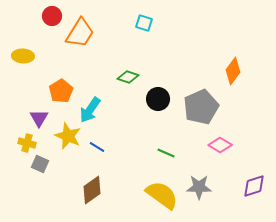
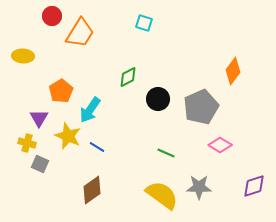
green diamond: rotated 45 degrees counterclockwise
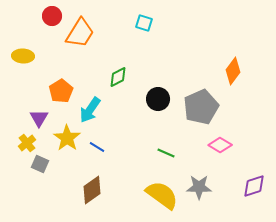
green diamond: moved 10 px left
yellow star: moved 1 px left, 2 px down; rotated 12 degrees clockwise
yellow cross: rotated 36 degrees clockwise
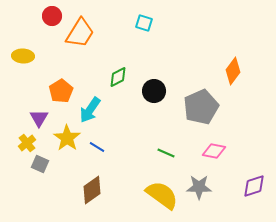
black circle: moved 4 px left, 8 px up
pink diamond: moved 6 px left, 6 px down; rotated 20 degrees counterclockwise
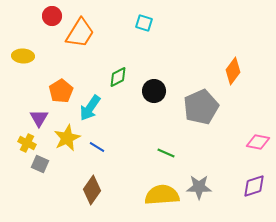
cyan arrow: moved 2 px up
yellow star: rotated 12 degrees clockwise
yellow cross: rotated 24 degrees counterclockwise
pink diamond: moved 44 px right, 9 px up
brown diamond: rotated 20 degrees counterclockwise
yellow semicircle: rotated 40 degrees counterclockwise
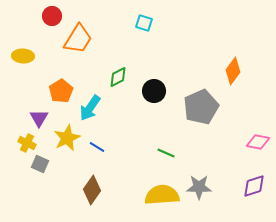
orange trapezoid: moved 2 px left, 6 px down
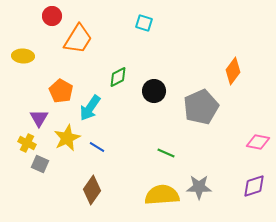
orange pentagon: rotated 10 degrees counterclockwise
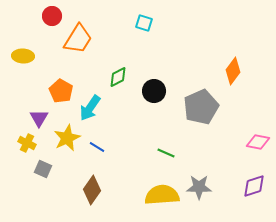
gray square: moved 3 px right, 5 px down
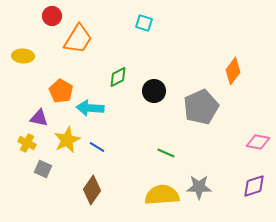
cyan arrow: rotated 60 degrees clockwise
purple triangle: rotated 48 degrees counterclockwise
yellow star: moved 2 px down
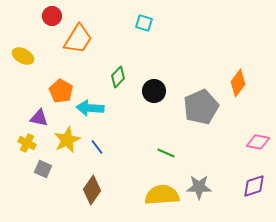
yellow ellipse: rotated 25 degrees clockwise
orange diamond: moved 5 px right, 12 px down
green diamond: rotated 20 degrees counterclockwise
blue line: rotated 21 degrees clockwise
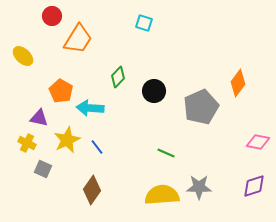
yellow ellipse: rotated 15 degrees clockwise
